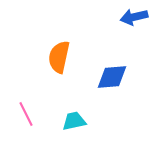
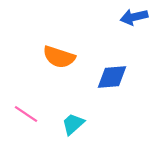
orange semicircle: rotated 84 degrees counterclockwise
pink line: rotated 30 degrees counterclockwise
cyan trapezoid: moved 1 px left, 3 px down; rotated 30 degrees counterclockwise
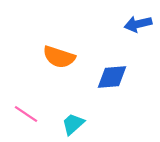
blue arrow: moved 4 px right, 7 px down
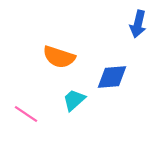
blue arrow: rotated 64 degrees counterclockwise
cyan trapezoid: moved 1 px right, 24 px up
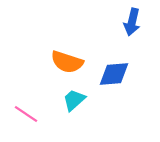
blue arrow: moved 6 px left, 2 px up
orange semicircle: moved 8 px right, 5 px down
blue diamond: moved 2 px right, 3 px up
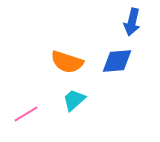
blue diamond: moved 3 px right, 13 px up
pink line: rotated 65 degrees counterclockwise
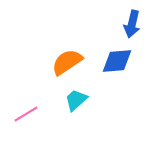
blue arrow: moved 2 px down
orange semicircle: rotated 128 degrees clockwise
cyan trapezoid: moved 2 px right
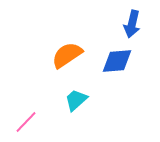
orange semicircle: moved 7 px up
pink line: moved 8 px down; rotated 15 degrees counterclockwise
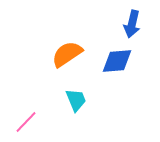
orange semicircle: moved 1 px up
cyan trapezoid: rotated 110 degrees clockwise
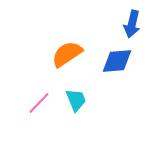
pink line: moved 13 px right, 19 px up
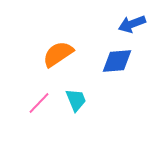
blue arrow: rotated 56 degrees clockwise
orange semicircle: moved 9 px left
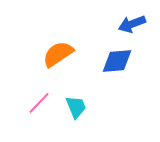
cyan trapezoid: moved 7 px down
